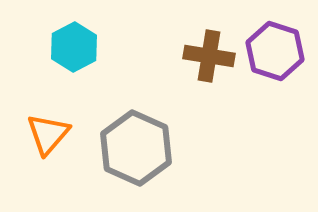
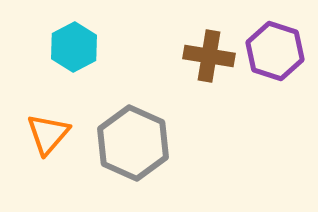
gray hexagon: moved 3 px left, 5 px up
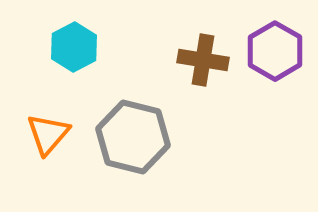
purple hexagon: rotated 12 degrees clockwise
brown cross: moved 6 px left, 4 px down
gray hexagon: moved 6 px up; rotated 10 degrees counterclockwise
